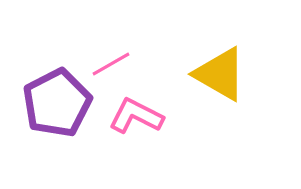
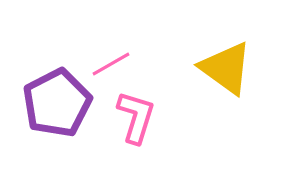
yellow triangle: moved 6 px right, 6 px up; rotated 6 degrees clockwise
pink L-shape: moved 1 px down; rotated 80 degrees clockwise
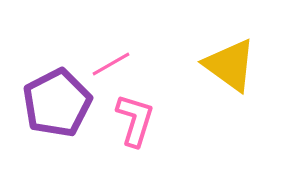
yellow triangle: moved 4 px right, 3 px up
pink L-shape: moved 1 px left, 3 px down
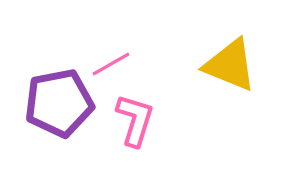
yellow triangle: rotated 14 degrees counterclockwise
purple pentagon: moved 2 px right; rotated 16 degrees clockwise
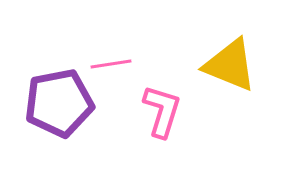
pink line: rotated 21 degrees clockwise
pink L-shape: moved 27 px right, 9 px up
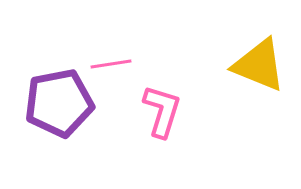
yellow triangle: moved 29 px right
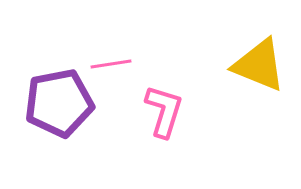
pink L-shape: moved 2 px right
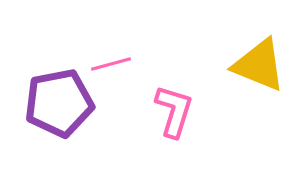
pink line: rotated 6 degrees counterclockwise
pink L-shape: moved 10 px right
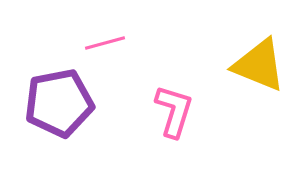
pink line: moved 6 px left, 21 px up
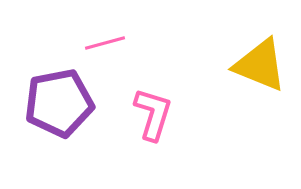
yellow triangle: moved 1 px right
pink L-shape: moved 21 px left, 3 px down
